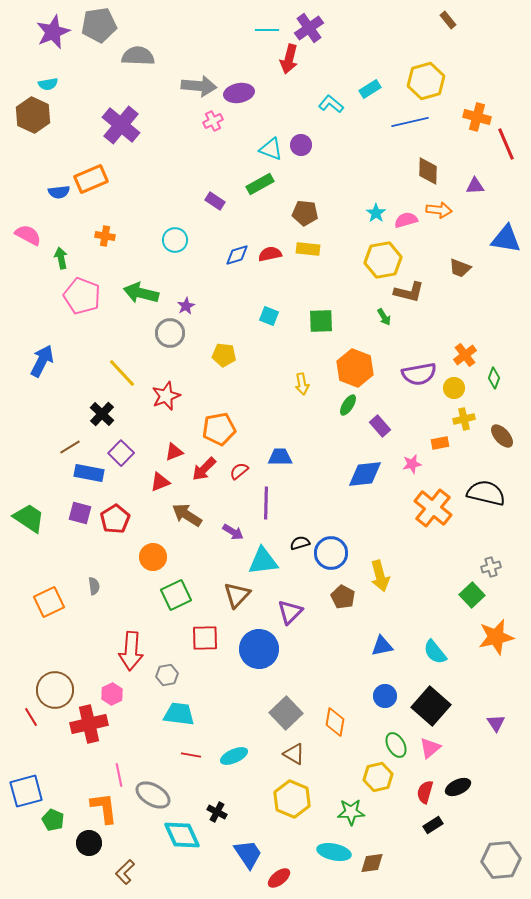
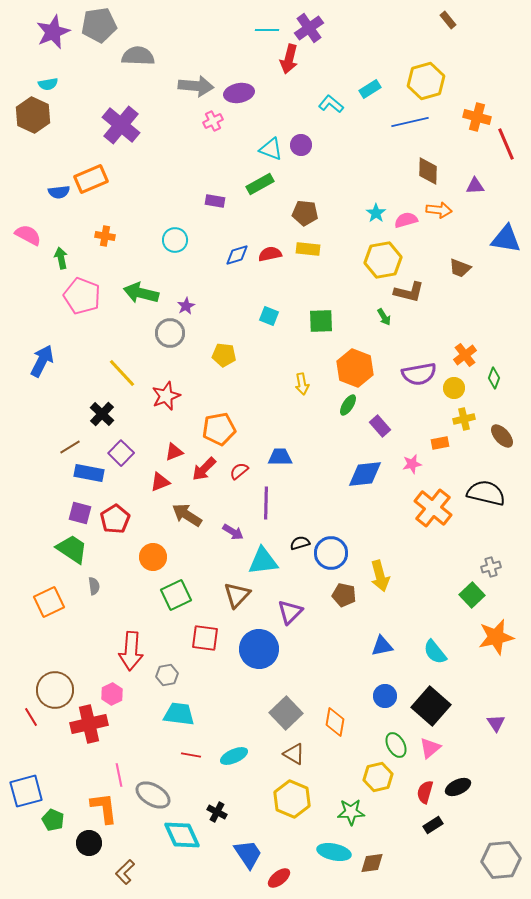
gray arrow at (199, 86): moved 3 px left
purple rectangle at (215, 201): rotated 24 degrees counterclockwise
green trapezoid at (29, 518): moved 43 px right, 31 px down
brown pentagon at (343, 597): moved 1 px right, 2 px up; rotated 15 degrees counterclockwise
red square at (205, 638): rotated 8 degrees clockwise
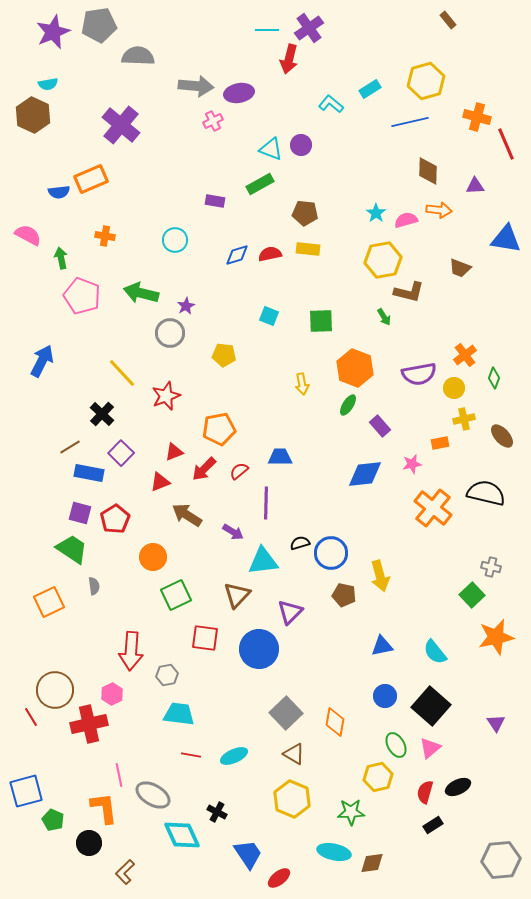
gray cross at (491, 567): rotated 30 degrees clockwise
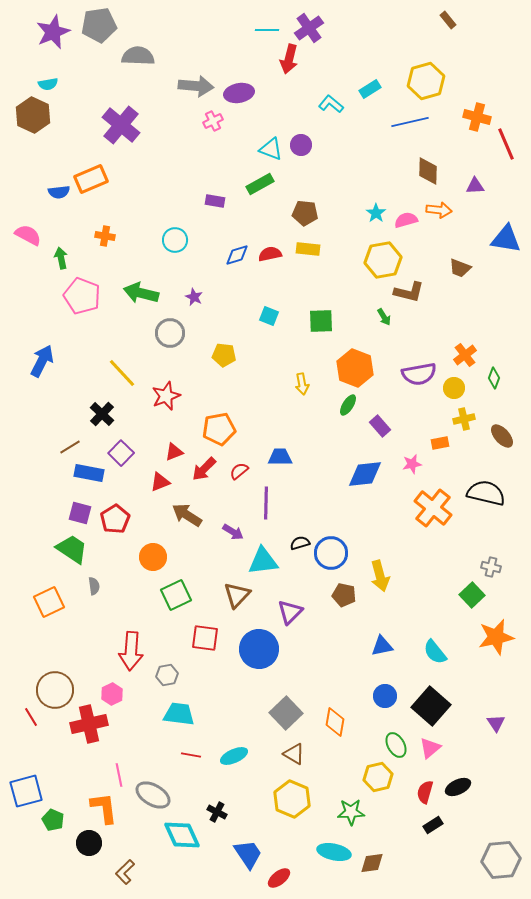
purple star at (186, 306): moved 8 px right, 9 px up; rotated 18 degrees counterclockwise
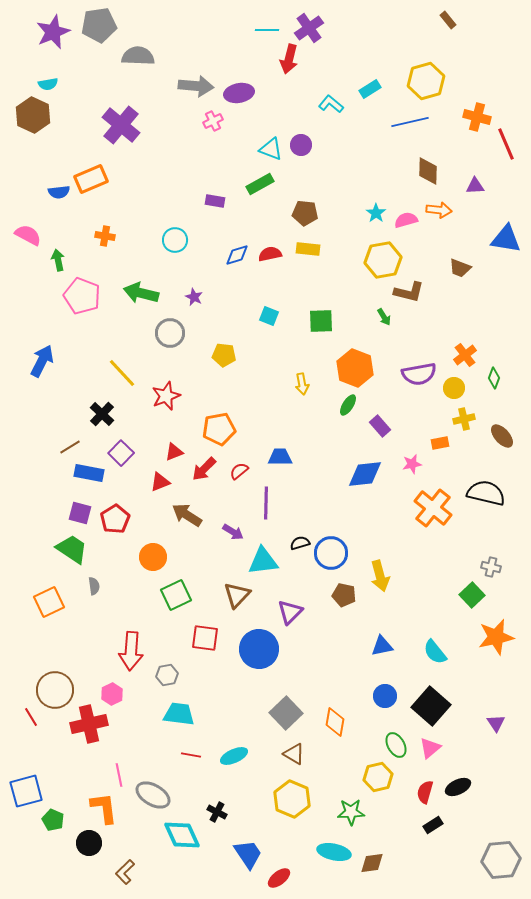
green arrow at (61, 258): moved 3 px left, 2 px down
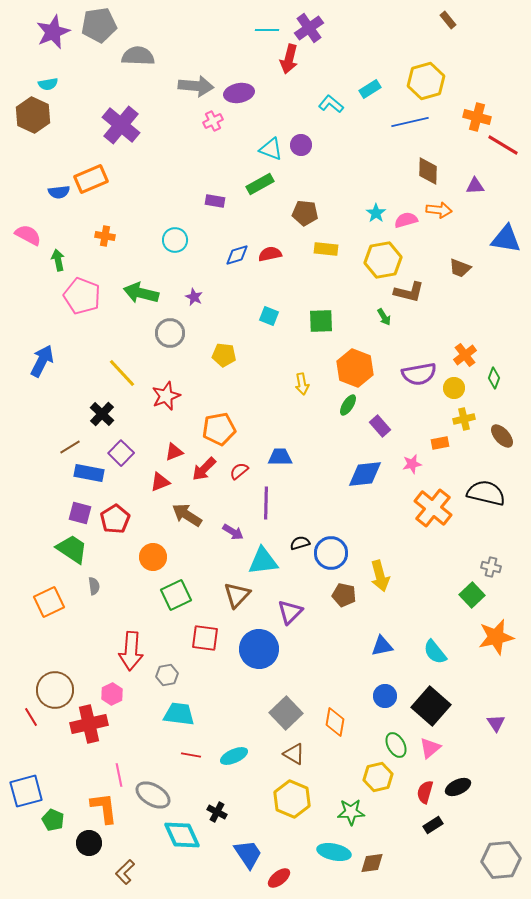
red line at (506, 144): moved 3 px left, 1 px down; rotated 36 degrees counterclockwise
yellow rectangle at (308, 249): moved 18 px right
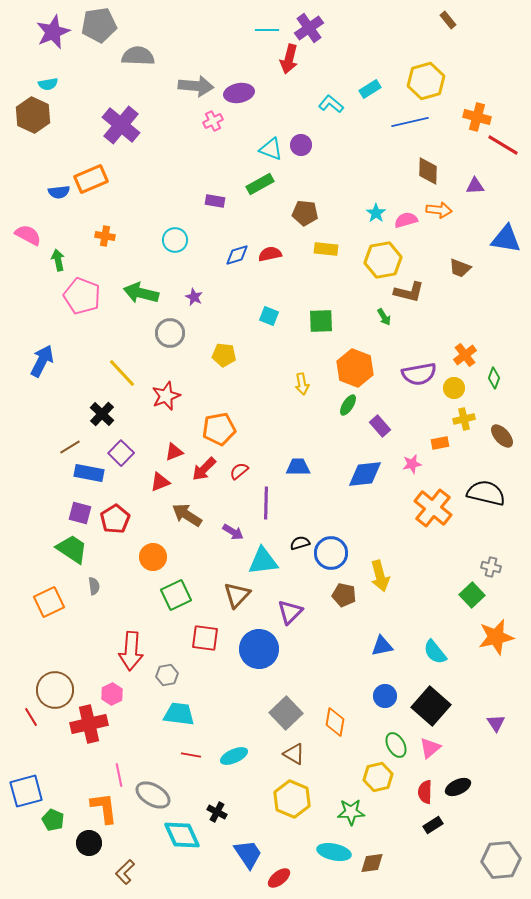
blue trapezoid at (280, 457): moved 18 px right, 10 px down
red semicircle at (425, 792): rotated 15 degrees counterclockwise
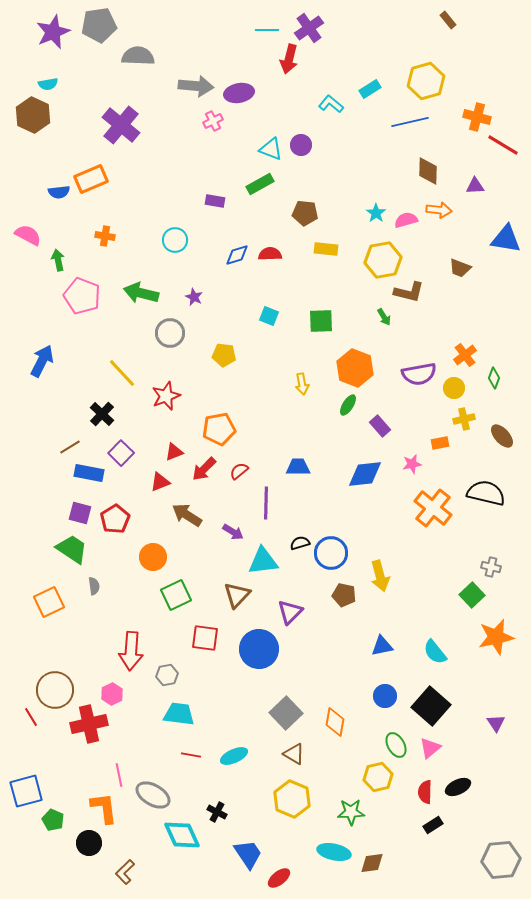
red semicircle at (270, 254): rotated 10 degrees clockwise
